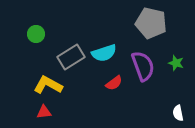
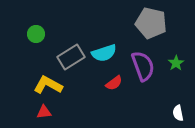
green star: rotated 21 degrees clockwise
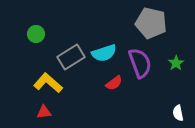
purple semicircle: moved 3 px left, 3 px up
yellow L-shape: moved 2 px up; rotated 12 degrees clockwise
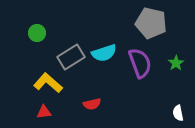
green circle: moved 1 px right, 1 px up
red semicircle: moved 22 px left, 21 px down; rotated 24 degrees clockwise
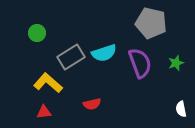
green star: rotated 14 degrees clockwise
white semicircle: moved 3 px right, 4 px up
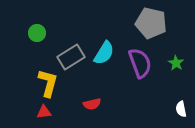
cyan semicircle: rotated 40 degrees counterclockwise
green star: rotated 21 degrees counterclockwise
yellow L-shape: rotated 64 degrees clockwise
